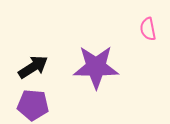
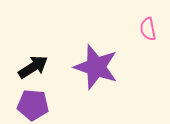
purple star: rotated 18 degrees clockwise
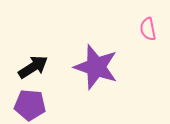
purple pentagon: moved 3 px left
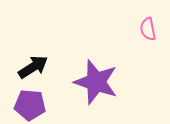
purple star: moved 15 px down
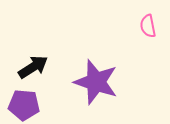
pink semicircle: moved 3 px up
purple pentagon: moved 6 px left
